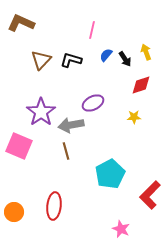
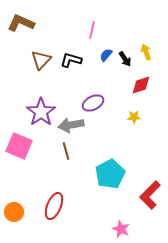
red ellipse: rotated 16 degrees clockwise
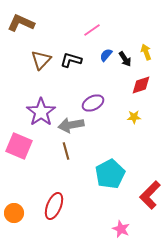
pink line: rotated 42 degrees clockwise
orange circle: moved 1 px down
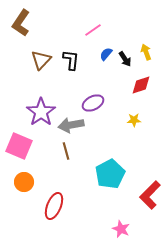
brown L-shape: rotated 80 degrees counterclockwise
pink line: moved 1 px right
blue semicircle: moved 1 px up
black L-shape: rotated 80 degrees clockwise
yellow star: moved 3 px down
orange circle: moved 10 px right, 31 px up
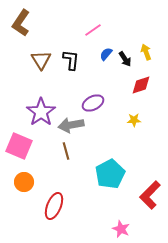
brown triangle: rotated 15 degrees counterclockwise
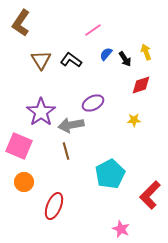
black L-shape: rotated 60 degrees counterclockwise
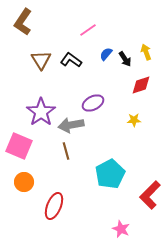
brown L-shape: moved 2 px right, 1 px up
pink line: moved 5 px left
